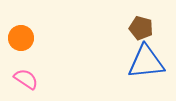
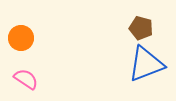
blue triangle: moved 2 px down; rotated 15 degrees counterclockwise
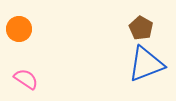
brown pentagon: rotated 15 degrees clockwise
orange circle: moved 2 px left, 9 px up
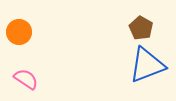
orange circle: moved 3 px down
blue triangle: moved 1 px right, 1 px down
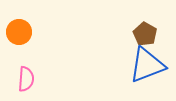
brown pentagon: moved 4 px right, 6 px down
pink semicircle: rotated 60 degrees clockwise
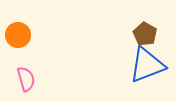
orange circle: moved 1 px left, 3 px down
pink semicircle: rotated 20 degrees counterclockwise
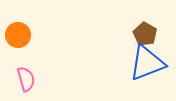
blue triangle: moved 2 px up
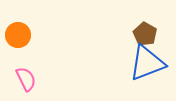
pink semicircle: rotated 10 degrees counterclockwise
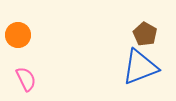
blue triangle: moved 7 px left, 4 px down
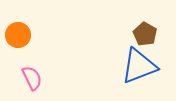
blue triangle: moved 1 px left, 1 px up
pink semicircle: moved 6 px right, 1 px up
